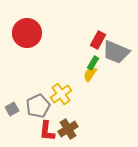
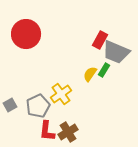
red circle: moved 1 px left, 1 px down
red rectangle: moved 2 px right
green rectangle: moved 11 px right, 7 px down
gray square: moved 2 px left, 4 px up
brown cross: moved 3 px down
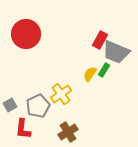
red L-shape: moved 24 px left, 2 px up
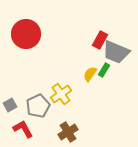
red L-shape: rotated 145 degrees clockwise
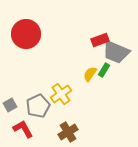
red rectangle: rotated 42 degrees clockwise
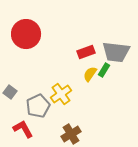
red rectangle: moved 14 px left, 12 px down
gray trapezoid: rotated 16 degrees counterclockwise
gray square: moved 13 px up; rotated 24 degrees counterclockwise
brown cross: moved 3 px right, 2 px down
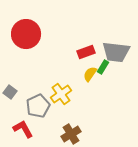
green rectangle: moved 1 px left, 3 px up
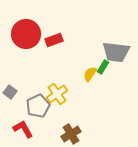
red rectangle: moved 32 px left, 12 px up
yellow cross: moved 4 px left
